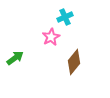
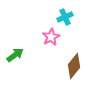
green arrow: moved 3 px up
brown diamond: moved 4 px down
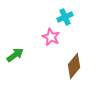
pink star: rotated 18 degrees counterclockwise
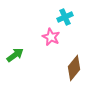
brown diamond: moved 2 px down
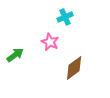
pink star: moved 1 px left, 5 px down
brown diamond: rotated 15 degrees clockwise
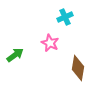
pink star: moved 1 px down
brown diamond: moved 4 px right; rotated 45 degrees counterclockwise
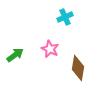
pink star: moved 6 px down
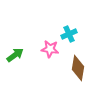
cyan cross: moved 4 px right, 17 px down
pink star: rotated 18 degrees counterclockwise
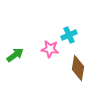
cyan cross: moved 1 px down
